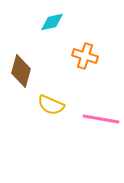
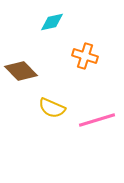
brown diamond: rotated 60 degrees counterclockwise
yellow semicircle: moved 1 px right, 3 px down
pink line: moved 4 px left, 1 px down; rotated 27 degrees counterclockwise
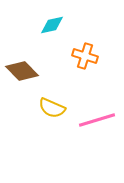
cyan diamond: moved 3 px down
brown diamond: moved 1 px right
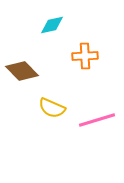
orange cross: rotated 20 degrees counterclockwise
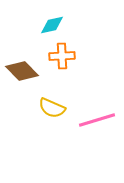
orange cross: moved 23 px left
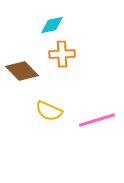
orange cross: moved 2 px up
yellow semicircle: moved 3 px left, 3 px down
